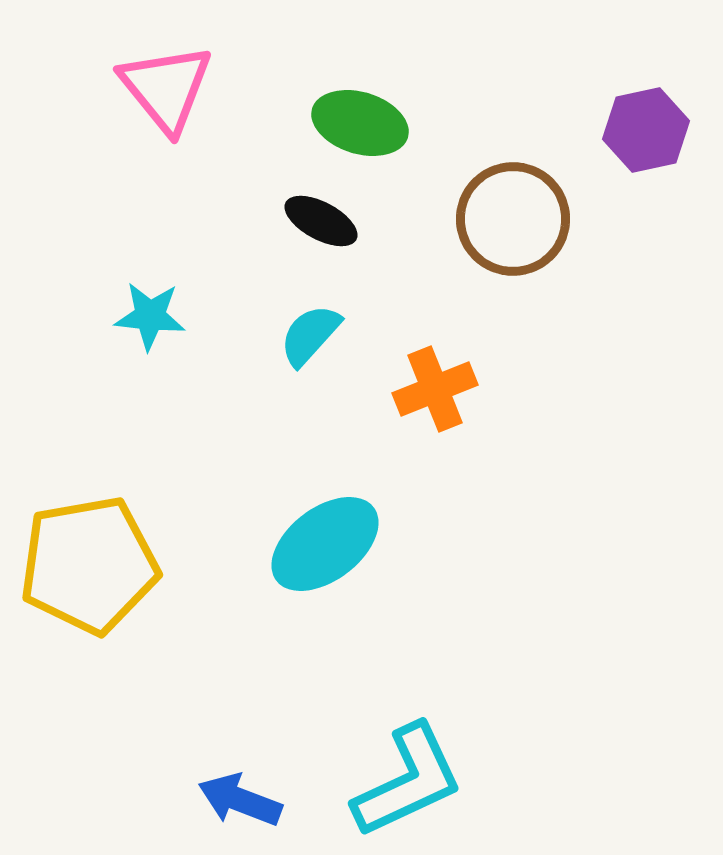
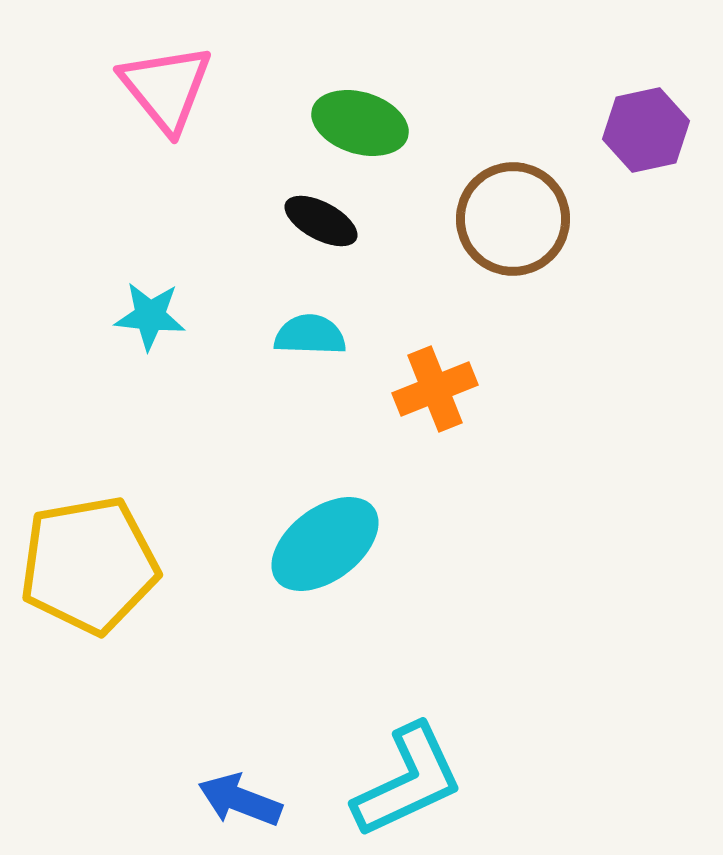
cyan semicircle: rotated 50 degrees clockwise
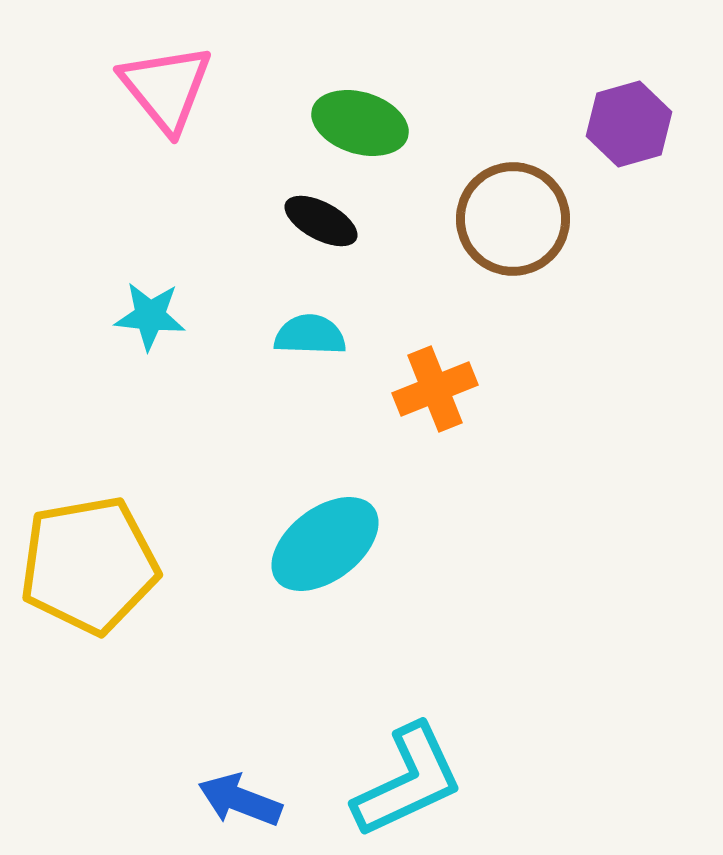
purple hexagon: moved 17 px left, 6 px up; rotated 4 degrees counterclockwise
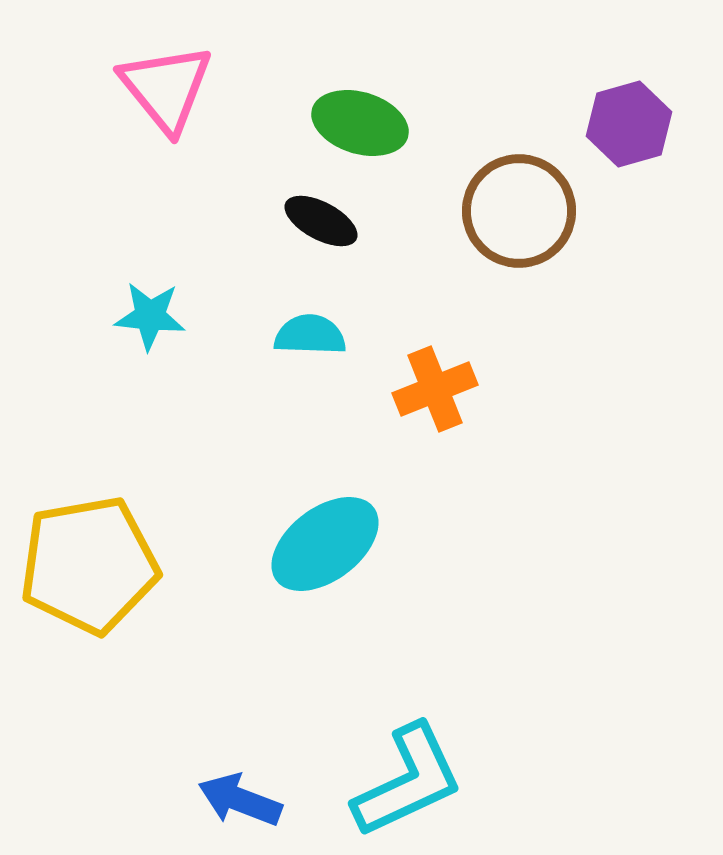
brown circle: moved 6 px right, 8 px up
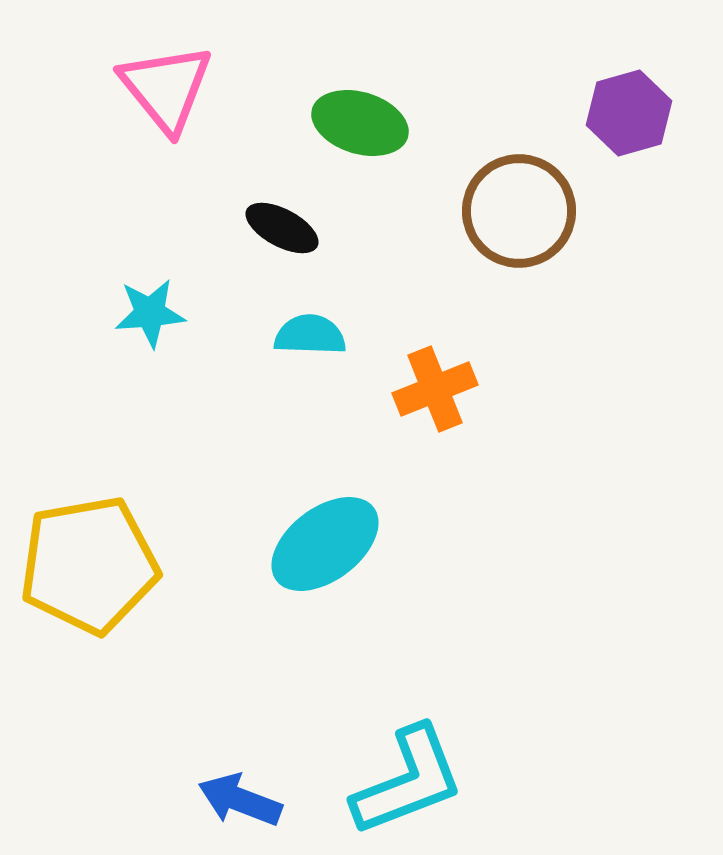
purple hexagon: moved 11 px up
black ellipse: moved 39 px left, 7 px down
cyan star: moved 3 px up; rotated 10 degrees counterclockwise
cyan L-shape: rotated 4 degrees clockwise
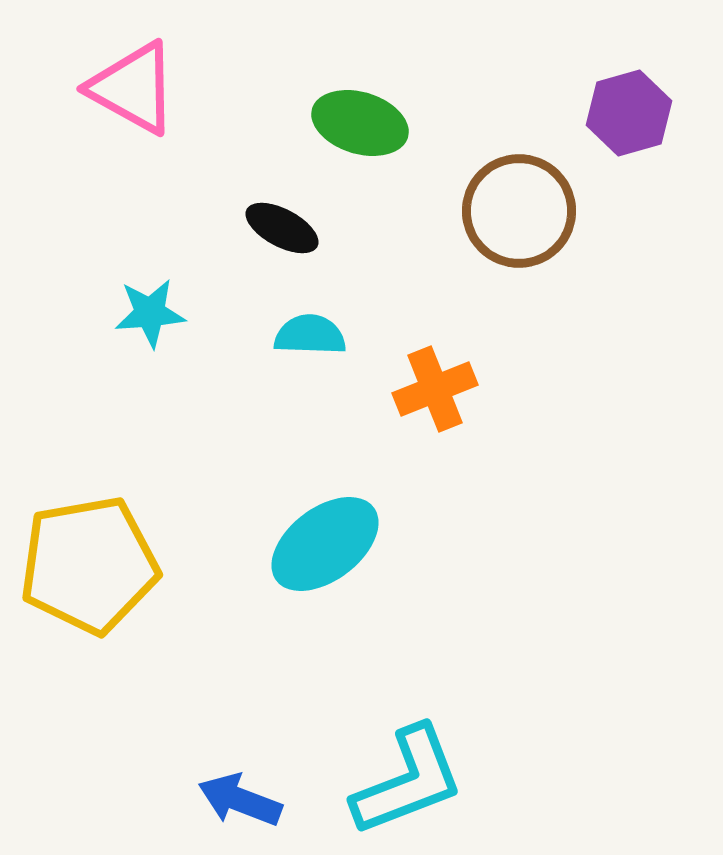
pink triangle: moved 33 px left; rotated 22 degrees counterclockwise
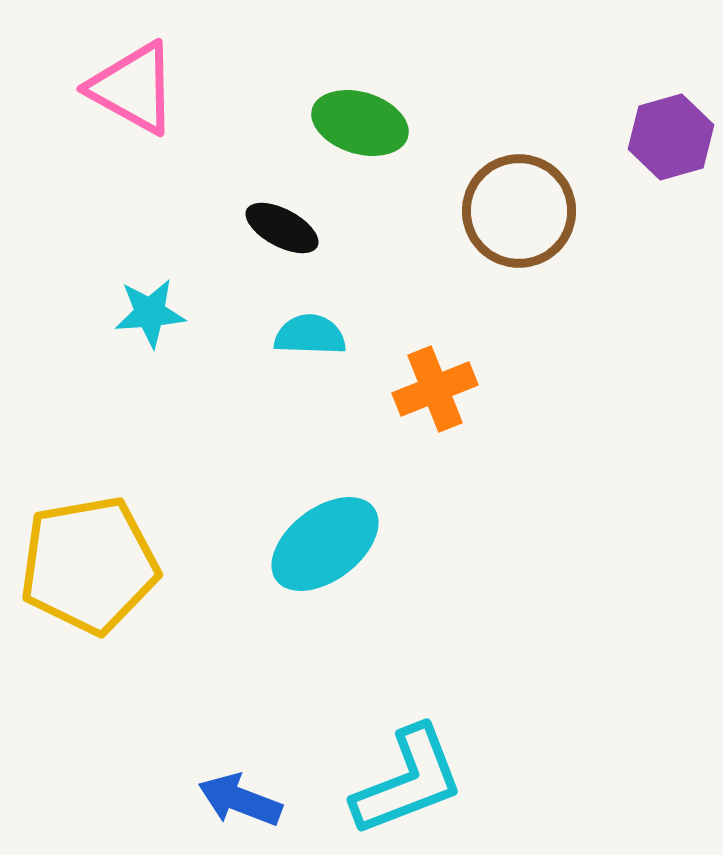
purple hexagon: moved 42 px right, 24 px down
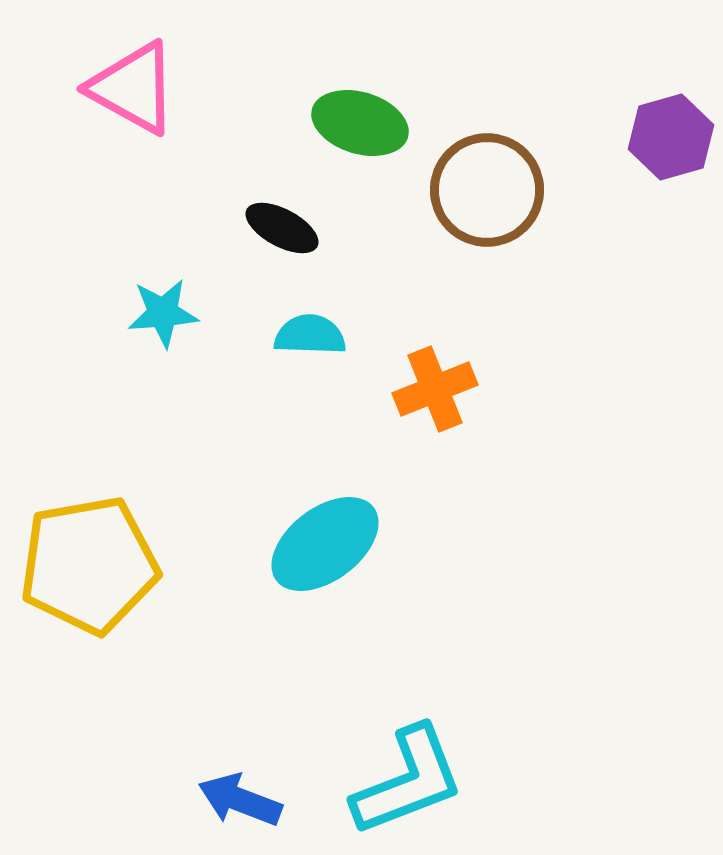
brown circle: moved 32 px left, 21 px up
cyan star: moved 13 px right
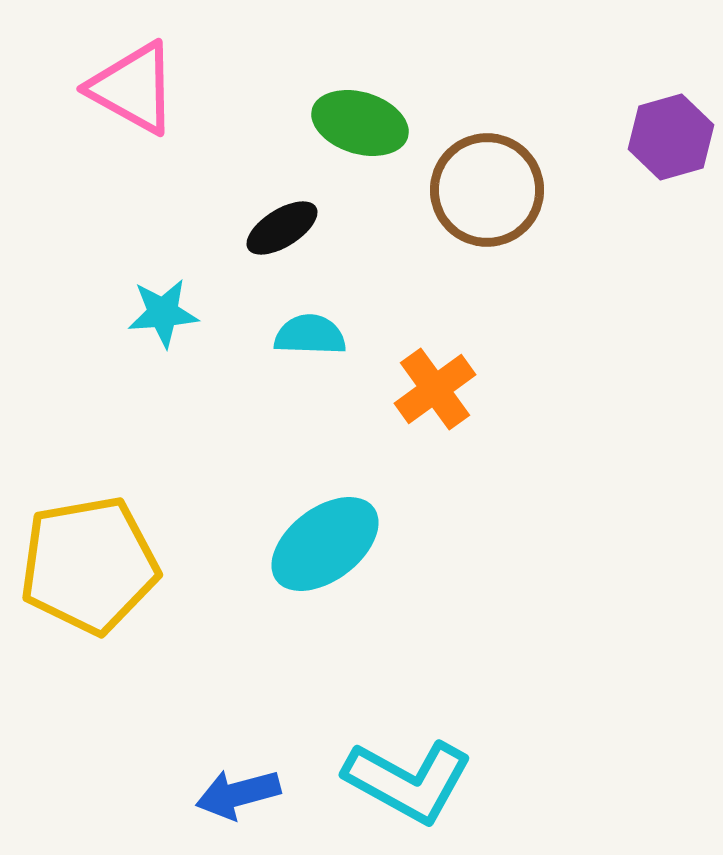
black ellipse: rotated 60 degrees counterclockwise
orange cross: rotated 14 degrees counterclockwise
cyan L-shape: rotated 50 degrees clockwise
blue arrow: moved 2 px left, 6 px up; rotated 36 degrees counterclockwise
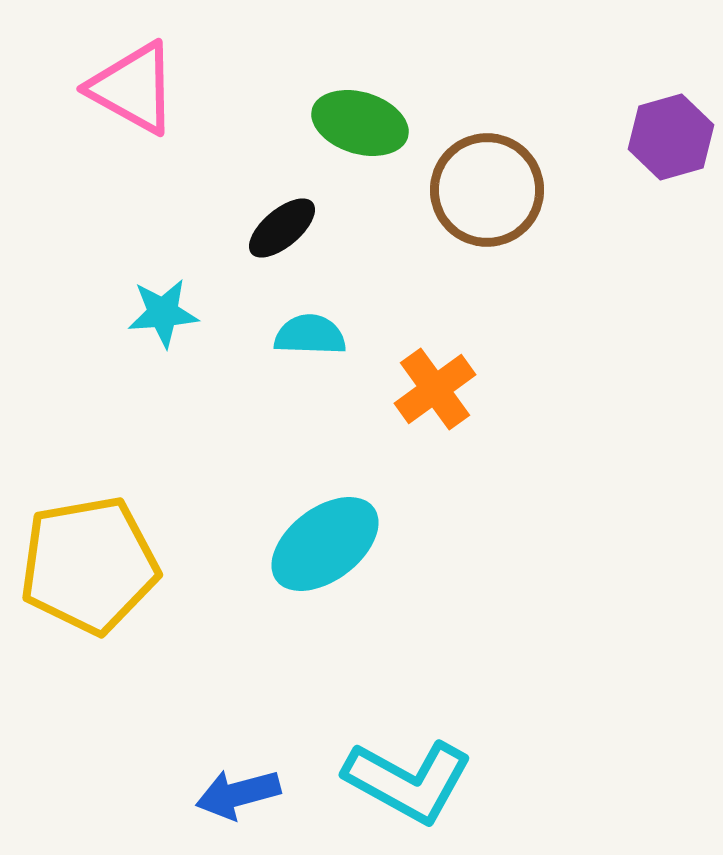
black ellipse: rotated 8 degrees counterclockwise
